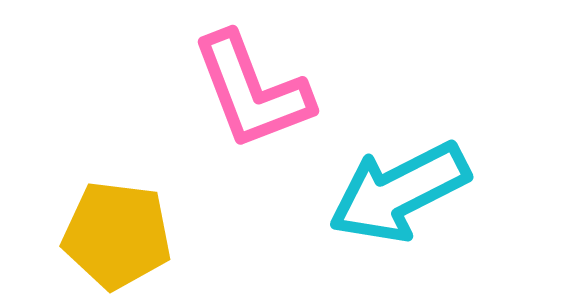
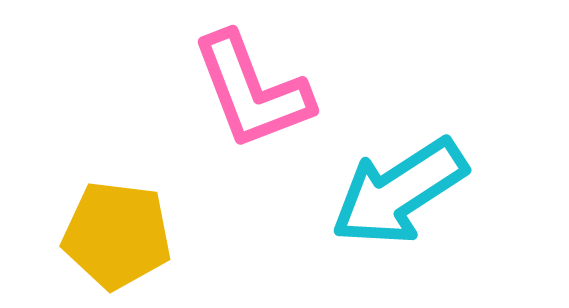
cyan arrow: rotated 6 degrees counterclockwise
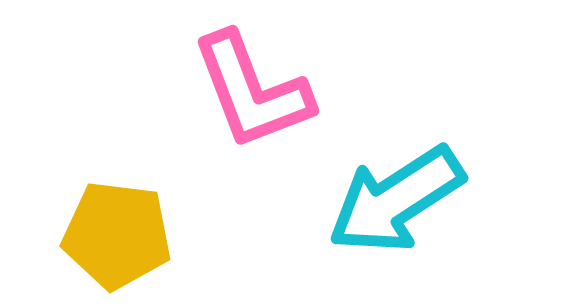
cyan arrow: moved 3 px left, 8 px down
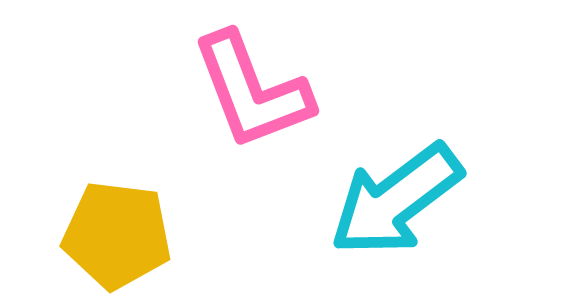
cyan arrow: rotated 4 degrees counterclockwise
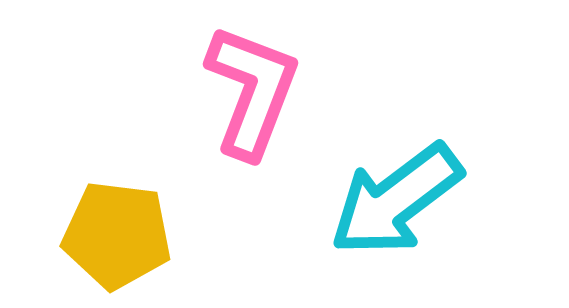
pink L-shape: rotated 138 degrees counterclockwise
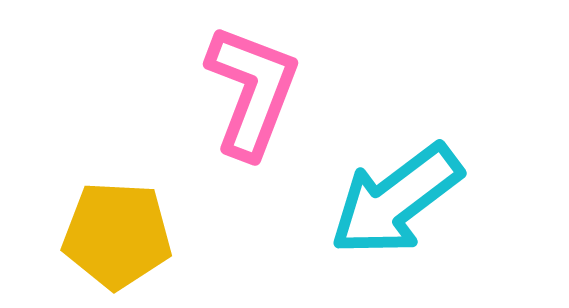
yellow pentagon: rotated 4 degrees counterclockwise
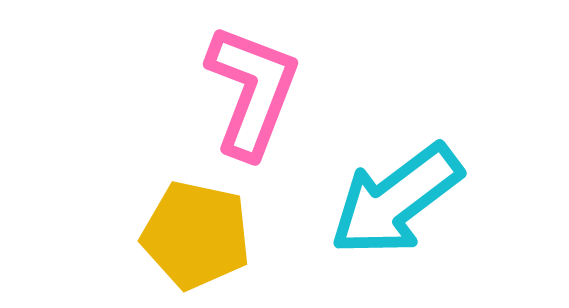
yellow pentagon: moved 79 px right; rotated 9 degrees clockwise
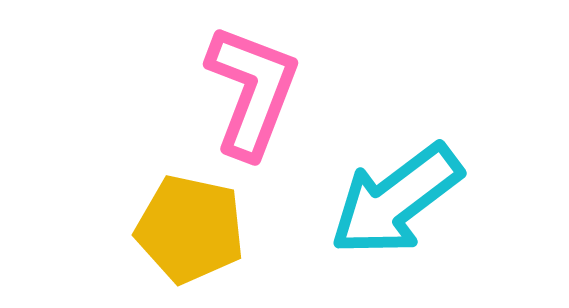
yellow pentagon: moved 6 px left, 6 px up
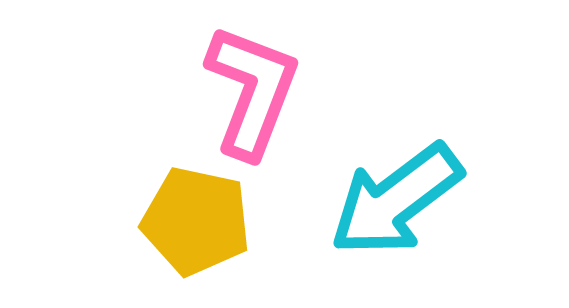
yellow pentagon: moved 6 px right, 8 px up
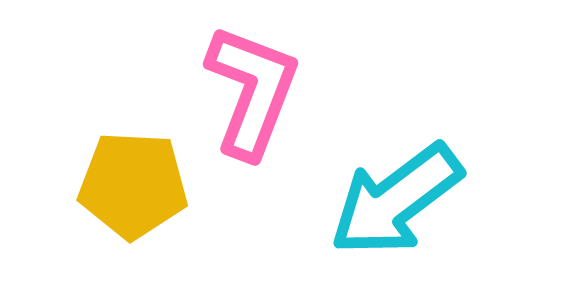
yellow pentagon: moved 63 px left, 36 px up; rotated 9 degrees counterclockwise
